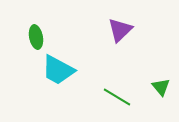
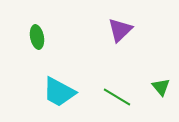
green ellipse: moved 1 px right
cyan trapezoid: moved 1 px right, 22 px down
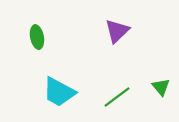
purple triangle: moved 3 px left, 1 px down
green line: rotated 68 degrees counterclockwise
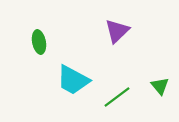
green ellipse: moved 2 px right, 5 px down
green triangle: moved 1 px left, 1 px up
cyan trapezoid: moved 14 px right, 12 px up
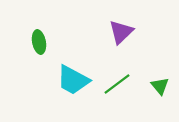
purple triangle: moved 4 px right, 1 px down
green line: moved 13 px up
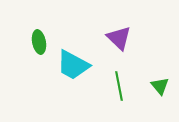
purple triangle: moved 2 px left, 6 px down; rotated 32 degrees counterclockwise
cyan trapezoid: moved 15 px up
green line: moved 2 px right, 2 px down; rotated 64 degrees counterclockwise
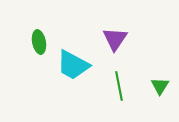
purple triangle: moved 4 px left, 1 px down; rotated 20 degrees clockwise
green triangle: rotated 12 degrees clockwise
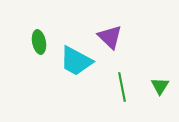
purple triangle: moved 5 px left, 2 px up; rotated 20 degrees counterclockwise
cyan trapezoid: moved 3 px right, 4 px up
green line: moved 3 px right, 1 px down
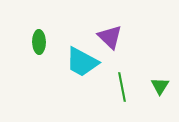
green ellipse: rotated 10 degrees clockwise
cyan trapezoid: moved 6 px right, 1 px down
